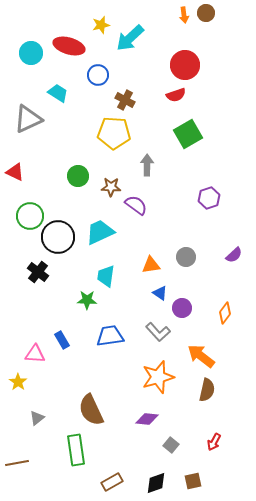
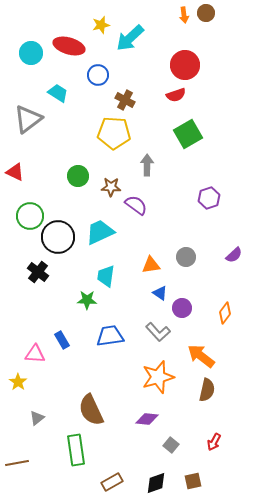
gray triangle at (28, 119): rotated 12 degrees counterclockwise
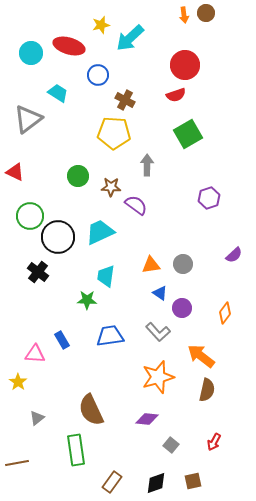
gray circle at (186, 257): moved 3 px left, 7 px down
brown rectangle at (112, 482): rotated 25 degrees counterclockwise
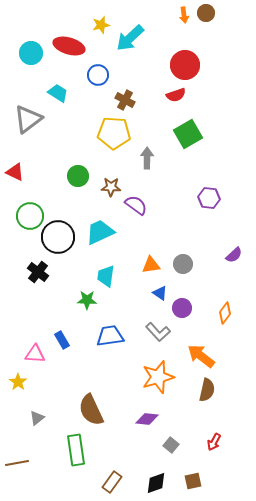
gray arrow at (147, 165): moved 7 px up
purple hexagon at (209, 198): rotated 25 degrees clockwise
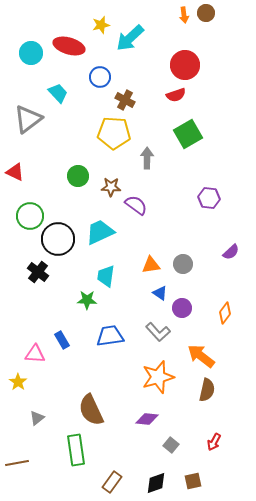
blue circle at (98, 75): moved 2 px right, 2 px down
cyan trapezoid at (58, 93): rotated 15 degrees clockwise
black circle at (58, 237): moved 2 px down
purple semicircle at (234, 255): moved 3 px left, 3 px up
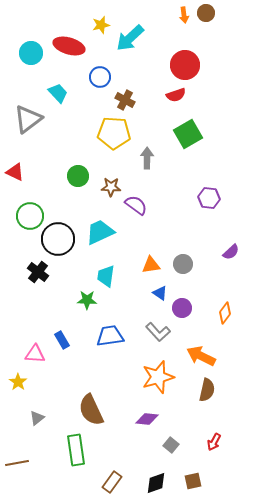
orange arrow at (201, 356): rotated 12 degrees counterclockwise
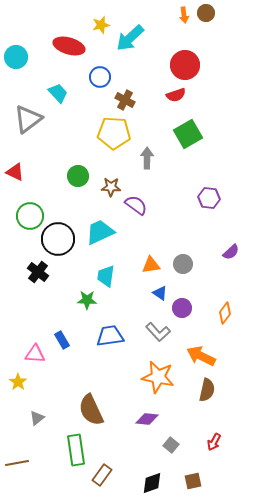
cyan circle at (31, 53): moved 15 px left, 4 px down
orange star at (158, 377): rotated 28 degrees clockwise
brown rectangle at (112, 482): moved 10 px left, 7 px up
black diamond at (156, 483): moved 4 px left
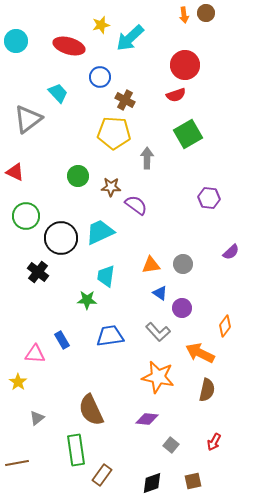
cyan circle at (16, 57): moved 16 px up
green circle at (30, 216): moved 4 px left
black circle at (58, 239): moved 3 px right, 1 px up
orange diamond at (225, 313): moved 13 px down
orange arrow at (201, 356): moved 1 px left, 3 px up
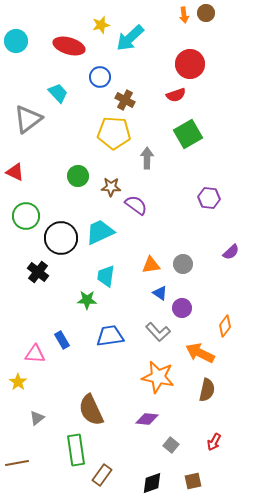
red circle at (185, 65): moved 5 px right, 1 px up
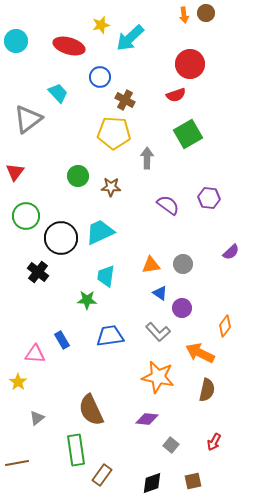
red triangle at (15, 172): rotated 42 degrees clockwise
purple semicircle at (136, 205): moved 32 px right
